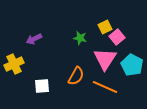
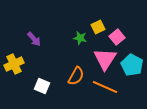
yellow square: moved 7 px left
purple arrow: rotated 105 degrees counterclockwise
white square: rotated 28 degrees clockwise
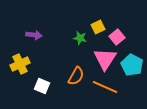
purple arrow: moved 4 px up; rotated 42 degrees counterclockwise
yellow cross: moved 6 px right
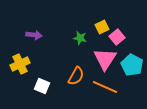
yellow square: moved 4 px right
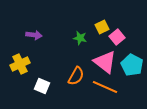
pink triangle: moved 3 px down; rotated 25 degrees counterclockwise
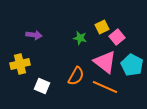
yellow cross: rotated 12 degrees clockwise
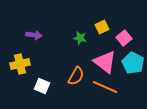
pink square: moved 7 px right, 1 px down
cyan pentagon: moved 1 px right, 2 px up
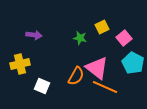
pink triangle: moved 8 px left, 6 px down
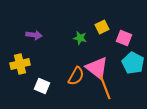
pink square: rotated 28 degrees counterclockwise
orange line: rotated 45 degrees clockwise
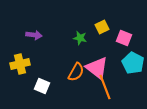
orange semicircle: moved 4 px up
